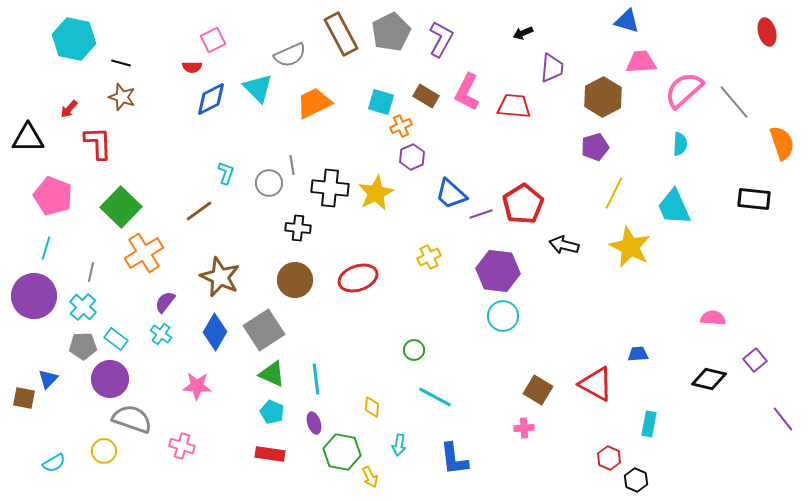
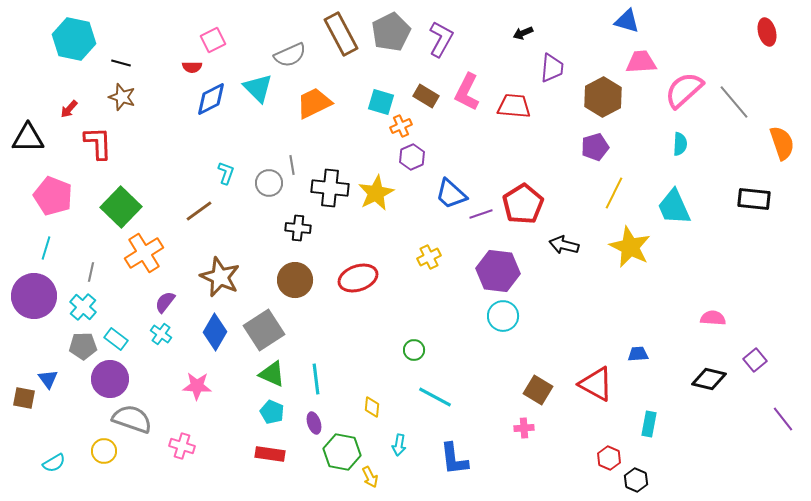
blue triangle at (48, 379): rotated 20 degrees counterclockwise
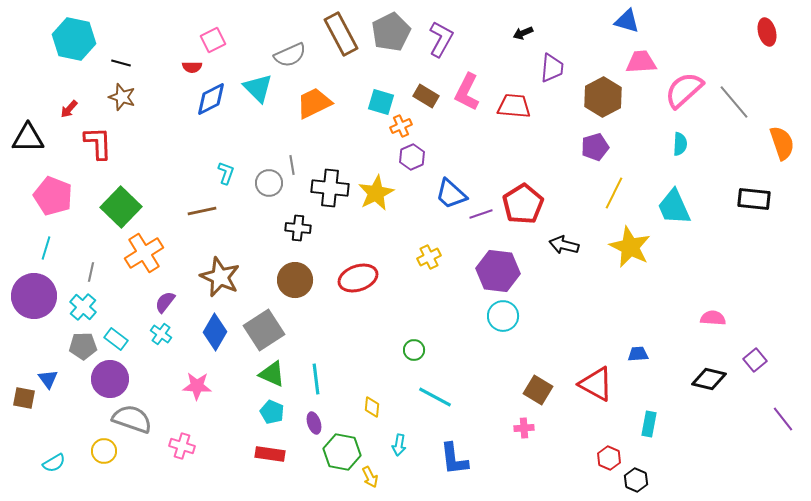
brown line at (199, 211): moved 3 px right; rotated 24 degrees clockwise
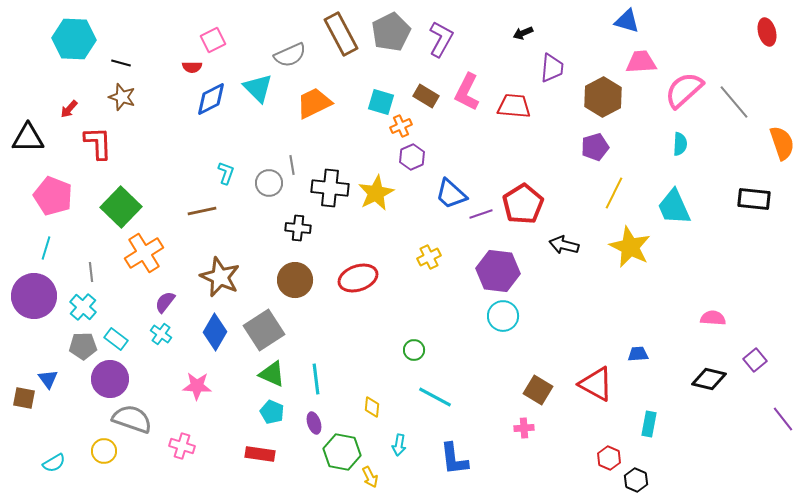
cyan hexagon at (74, 39): rotated 9 degrees counterclockwise
gray line at (91, 272): rotated 18 degrees counterclockwise
red rectangle at (270, 454): moved 10 px left
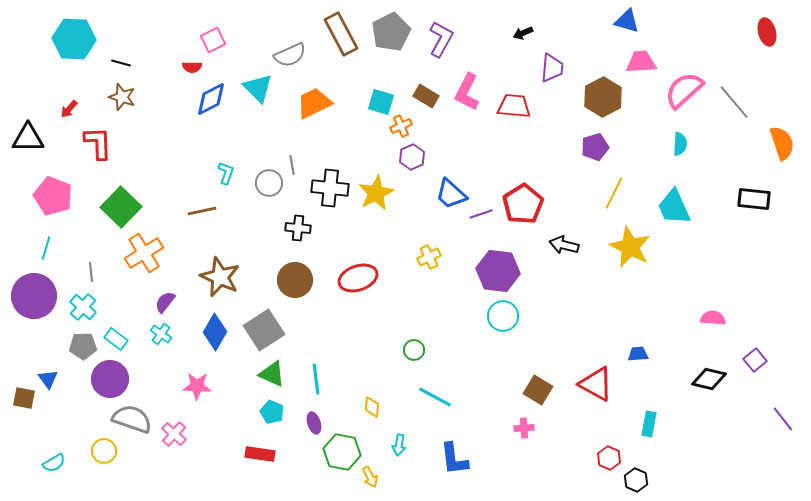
pink cross at (182, 446): moved 8 px left, 12 px up; rotated 25 degrees clockwise
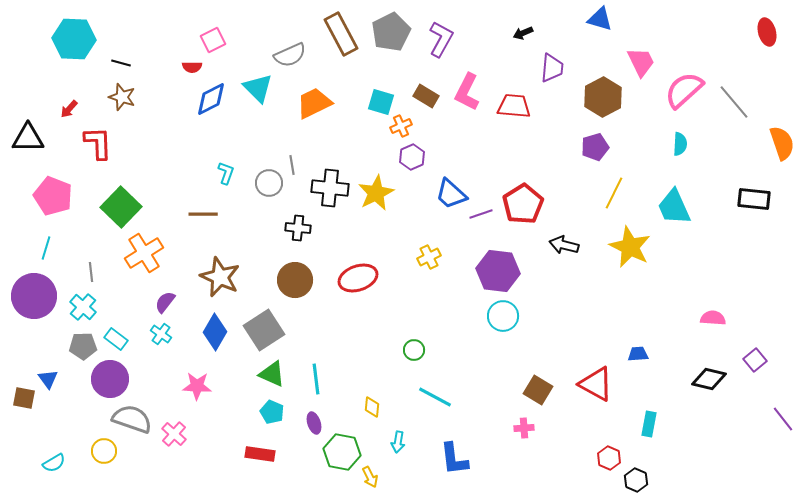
blue triangle at (627, 21): moved 27 px left, 2 px up
pink trapezoid at (641, 62): rotated 68 degrees clockwise
brown line at (202, 211): moved 1 px right, 3 px down; rotated 12 degrees clockwise
cyan arrow at (399, 445): moved 1 px left, 3 px up
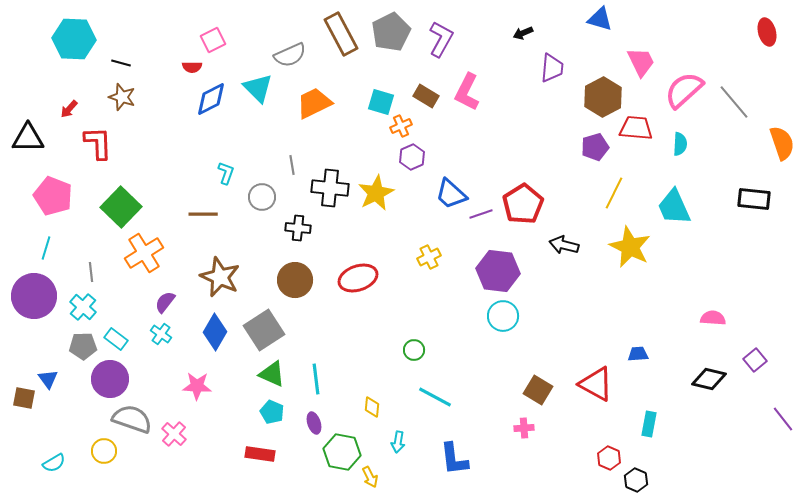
red trapezoid at (514, 106): moved 122 px right, 22 px down
gray circle at (269, 183): moved 7 px left, 14 px down
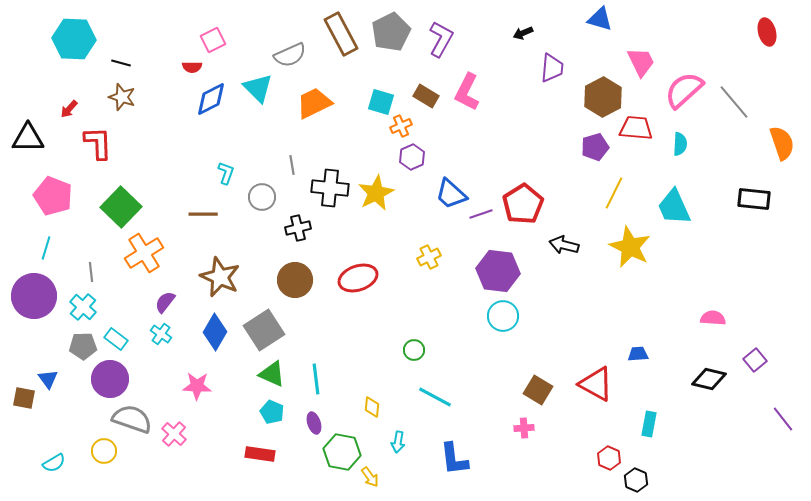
black cross at (298, 228): rotated 20 degrees counterclockwise
yellow arrow at (370, 477): rotated 10 degrees counterclockwise
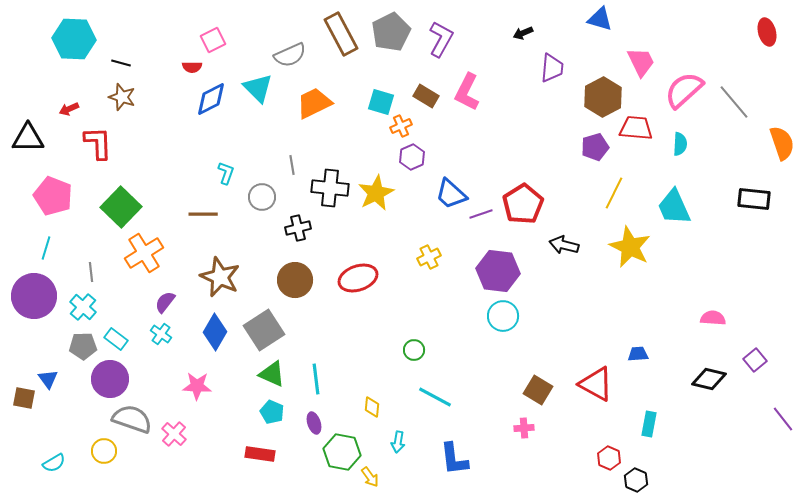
red arrow at (69, 109): rotated 24 degrees clockwise
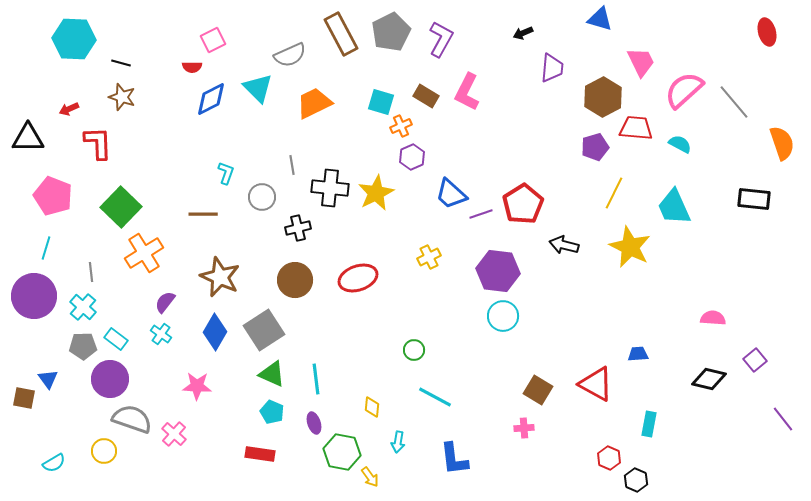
cyan semicircle at (680, 144): rotated 65 degrees counterclockwise
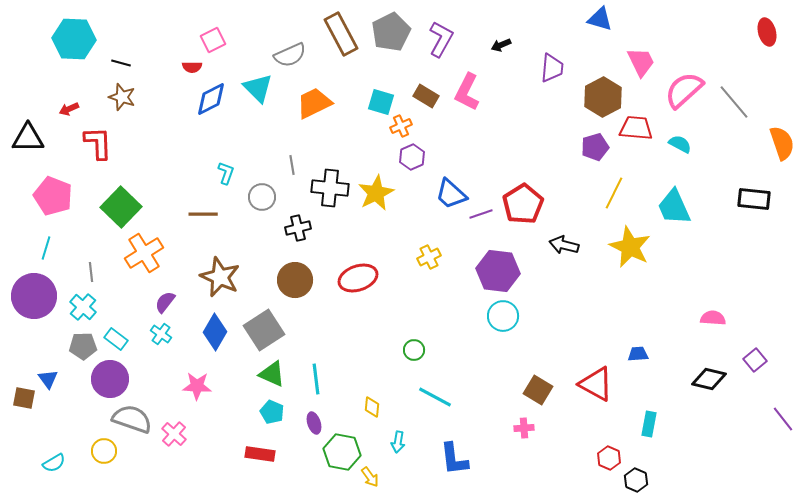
black arrow at (523, 33): moved 22 px left, 12 px down
